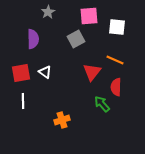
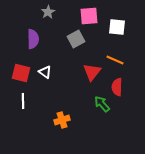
red square: rotated 24 degrees clockwise
red semicircle: moved 1 px right
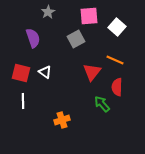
white square: rotated 36 degrees clockwise
purple semicircle: moved 1 px up; rotated 18 degrees counterclockwise
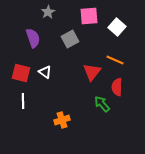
gray square: moved 6 px left
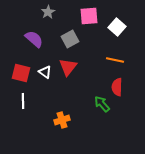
purple semicircle: moved 1 px right, 1 px down; rotated 30 degrees counterclockwise
orange line: rotated 12 degrees counterclockwise
red triangle: moved 24 px left, 5 px up
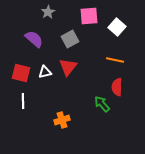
white triangle: rotated 48 degrees counterclockwise
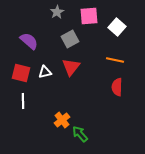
gray star: moved 9 px right
purple semicircle: moved 5 px left, 2 px down
red triangle: moved 3 px right
green arrow: moved 22 px left, 30 px down
orange cross: rotated 21 degrees counterclockwise
